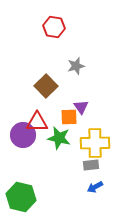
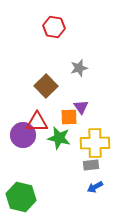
gray star: moved 3 px right, 2 px down
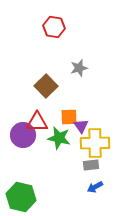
purple triangle: moved 19 px down
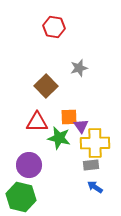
purple circle: moved 6 px right, 30 px down
blue arrow: rotated 63 degrees clockwise
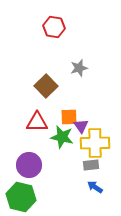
green star: moved 3 px right, 1 px up
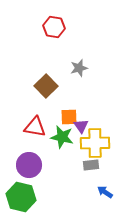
red triangle: moved 2 px left, 5 px down; rotated 10 degrees clockwise
blue arrow: moved 10 px right, 5 px down
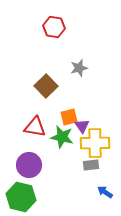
orange square: rotated 12 degrees counterclockwise
purple triangle: moved 1 px right
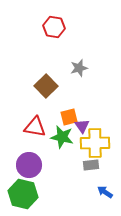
green hexagon: moved 2 px right, 3 px up
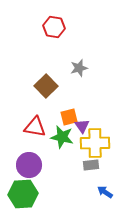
green hexagon: rotated 16 degrees counterclockwise
